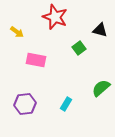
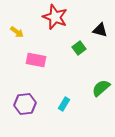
cyan rectangle: moved 2 px left
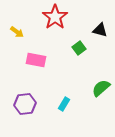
red star: rotated 15 degrees clockwise
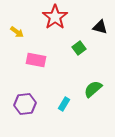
black triangle: moved 3 px up
green semicircle: moved 8 px left, 1 px down
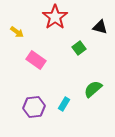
pink rectangle: rotated 24 degrees clockwise
purple hexagon: moved 9 px right, 3 px down
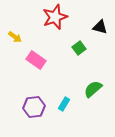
red star: rotated 15 degrees clockwise
yellow arrow: moved 2 px left, 5 px down
